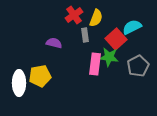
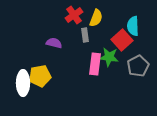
cyan semicircle: moved 1 px right, 1 px up; rotated 66 degrees counterclockwise
red square: moved 6 px right, 1 px down
white ellipse: moved 4 px right
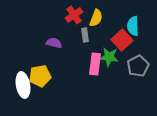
white ellipse: moved 2 px down; rotated 10 degrees counterclockwise
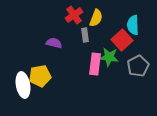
cyan semicircle: moved 1 px up
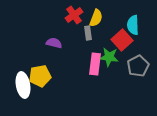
gray rectangle: moved 3 px right, 2 px up
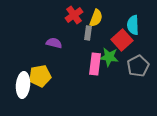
gray rectangle: rotated 16 degrees clockwise
white ellipse: rotated 15 degrees clockwise
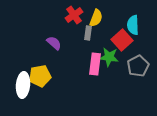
purple semicircle: rotated 28 degrees clockwise
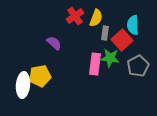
red cross: moved 1 px right, 1 px down
gray rectangle: moved 17 px right
green star: moved 1 px right, 1 px down
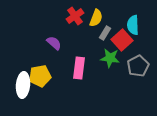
gray rectangle: rotated 24 degrees clockwise
pink rectangle: moved 16 px left, 4 px down
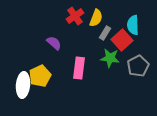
yellow pentagon: rotated 15 degrees counterclockwise
